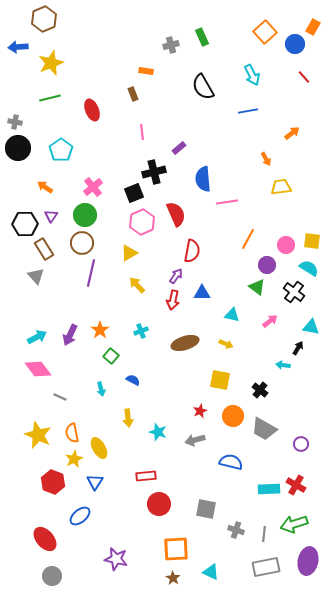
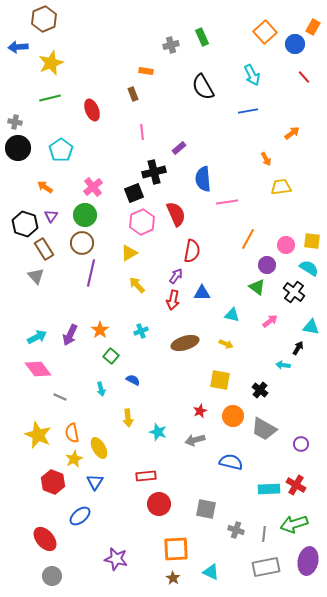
black hexagon at (25, 224): rotated 20 degrees clockwise
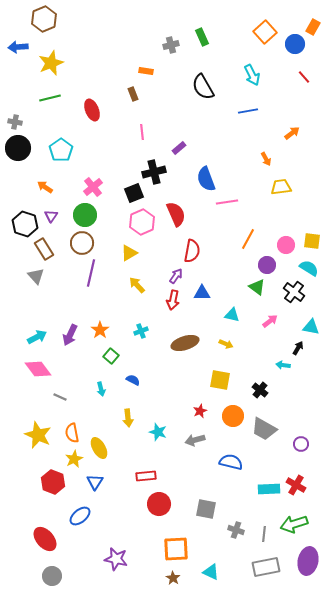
blue semicircle at (203, 179): moved 3 px right; rotated 15 degrees counterclockwise
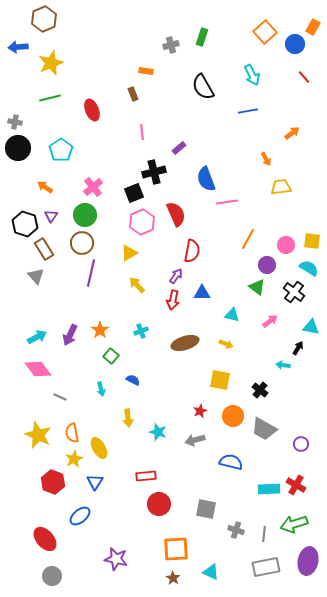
green rectangle at (202, 37): rotated 42 degrees clockwise
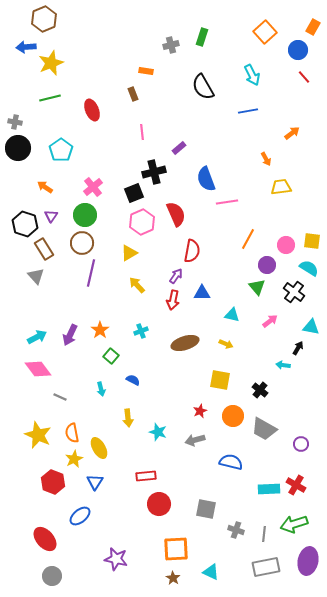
blue circle at (295, 44): moved 3 px right, 6 px down
blue arrow at (18, 47): moved 8 px right
green triangle at (257, 287): rotated 12 degrees clockwise
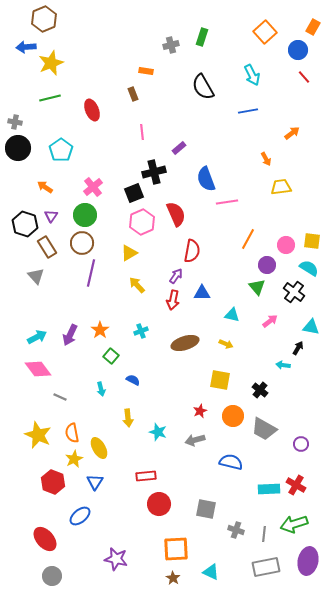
brown rectangle at (44, 249): moved 3 px right, 2 px up
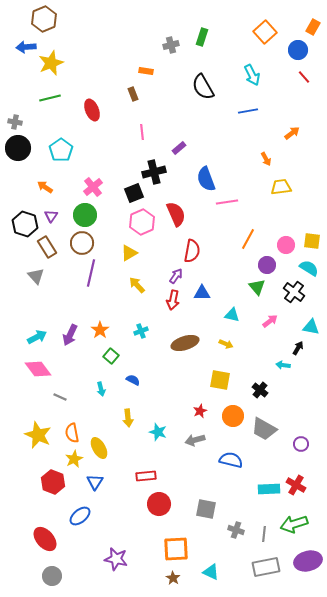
blue semicircle at (231, 462): moved 2 px up
purple ellipse at (308, 561): rotated 64 degrees clockwise
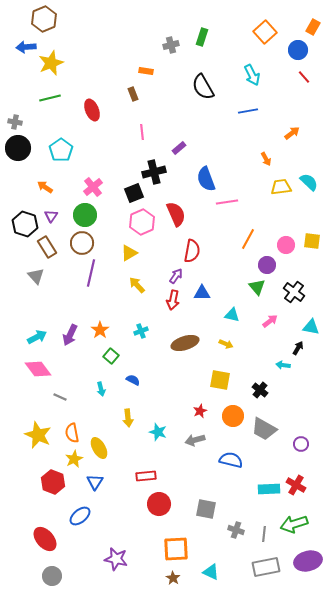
cyan semicircle at (309, 268): moved 86 px up; rotated 12 degrees clockwise
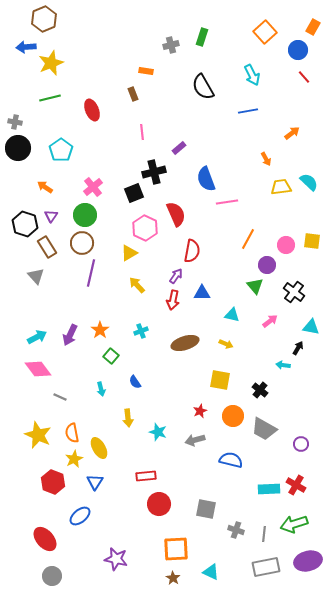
pink hexagon at (142, 222): moved 3 px right, 6 px down; rotated 10 degrees counterclockwise
green triangle at (257, 287): moved 2 px left, 1 px up
blue semicircle at (133, 380): moved 2 px right, 2 px down; rotated 152 degrees counterclockwise
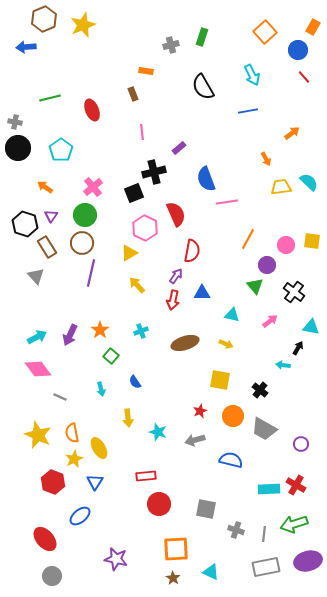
yellow star at (51, 63): moved 32 px right, 38 px up
